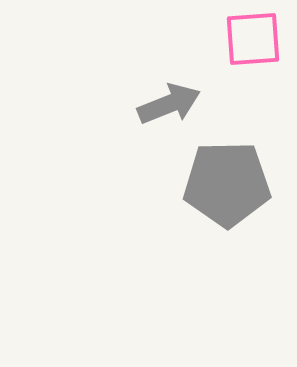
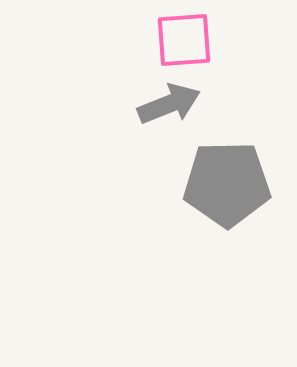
pink square: moved 69 px left, 1 px down
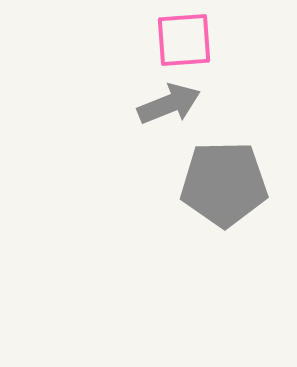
gray pentagon: moved 3 px left
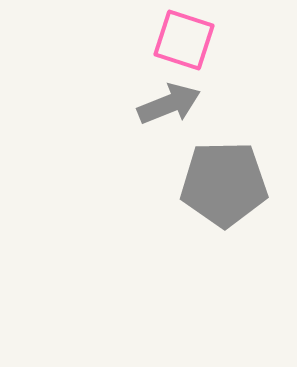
pink square: rotated 22 degrees clockwise
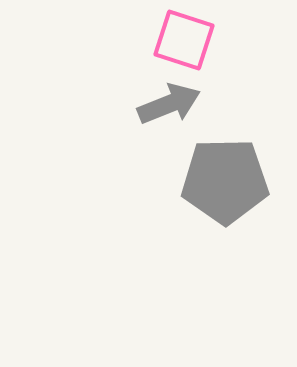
gray pentagon: moved 1 px right, 3 px up
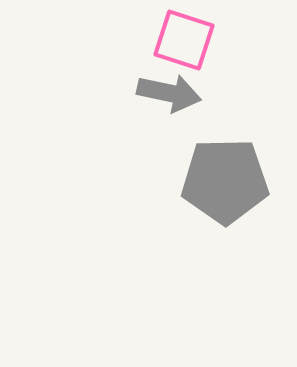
gray arrow: moved 11 px up; rotated 34 degrees clockwise
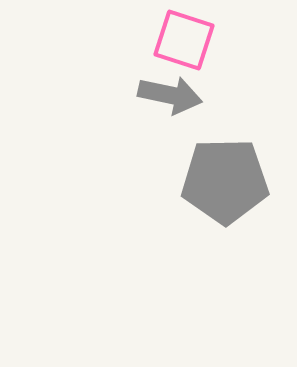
gray arrow: moved 1 px right, 2 px down
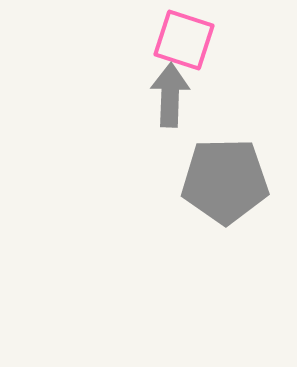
gray arrow: rotated 100 degrees counterclockwise
